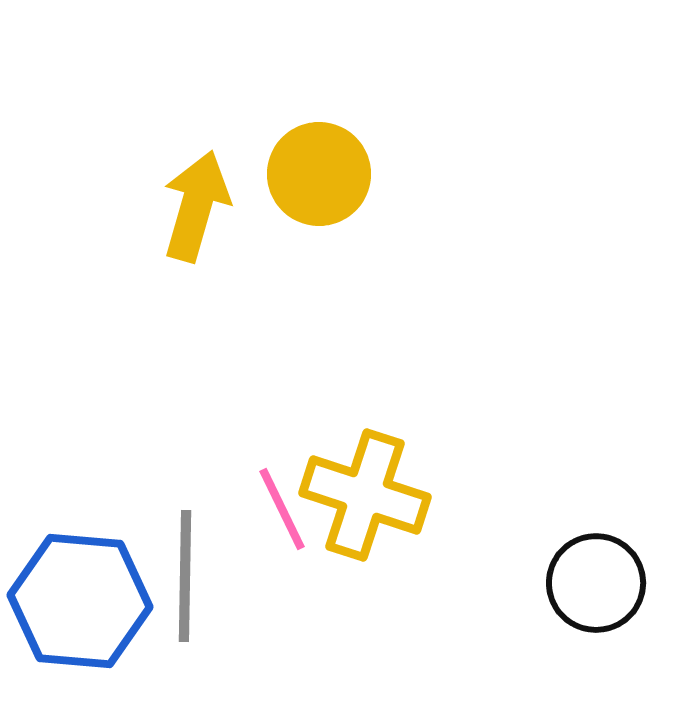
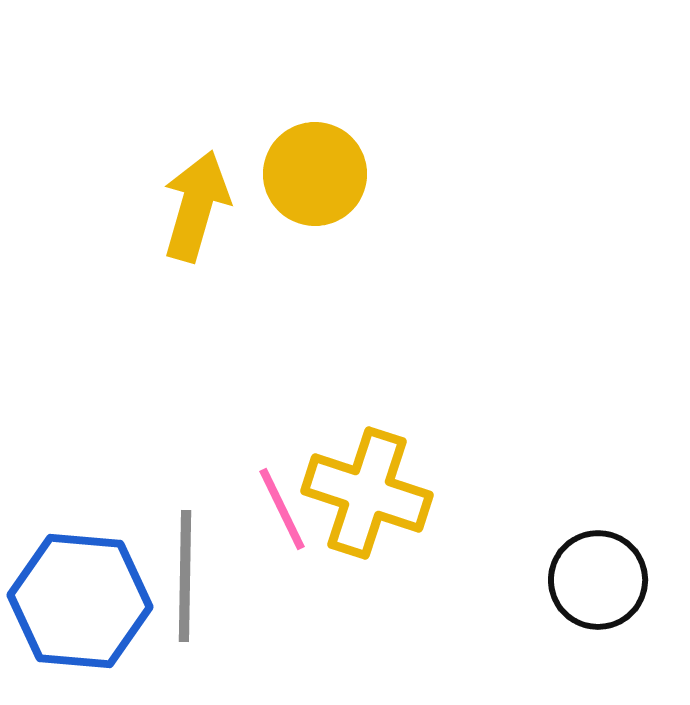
yellow circle: moved 4 px left
yellow cross: moved 2 px right, 2 px up
black circle: moved 2 px right, 3 px up
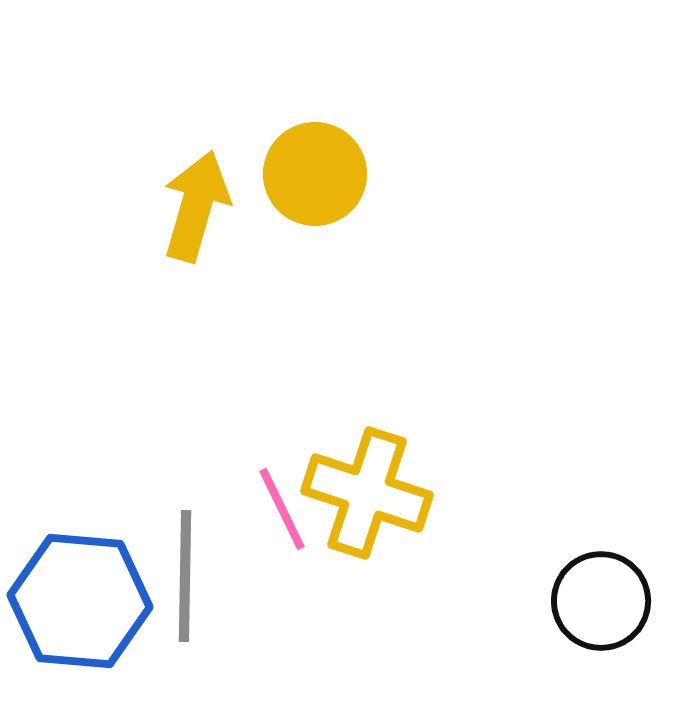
black circle: moved 3 px right, 21 px down
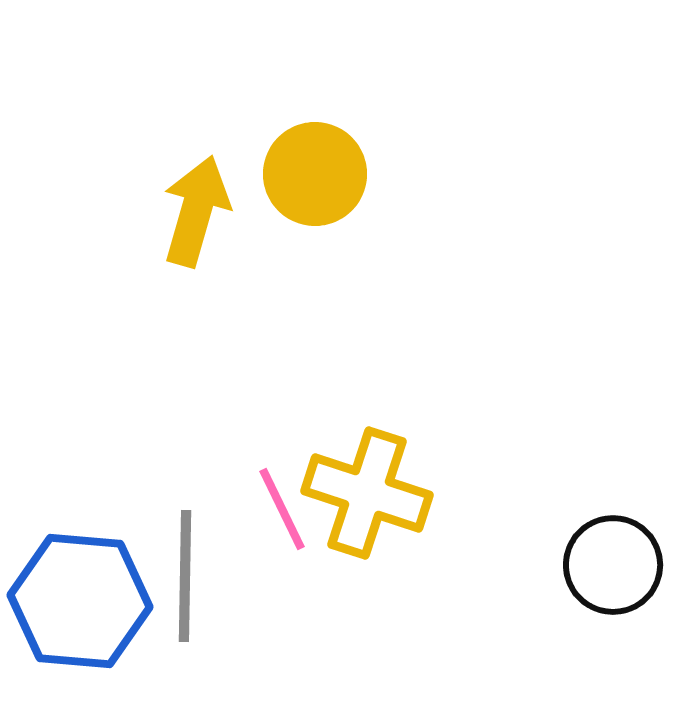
yellow arrow: moved 5 px down
black circle: moved 12 px right, 36 px up
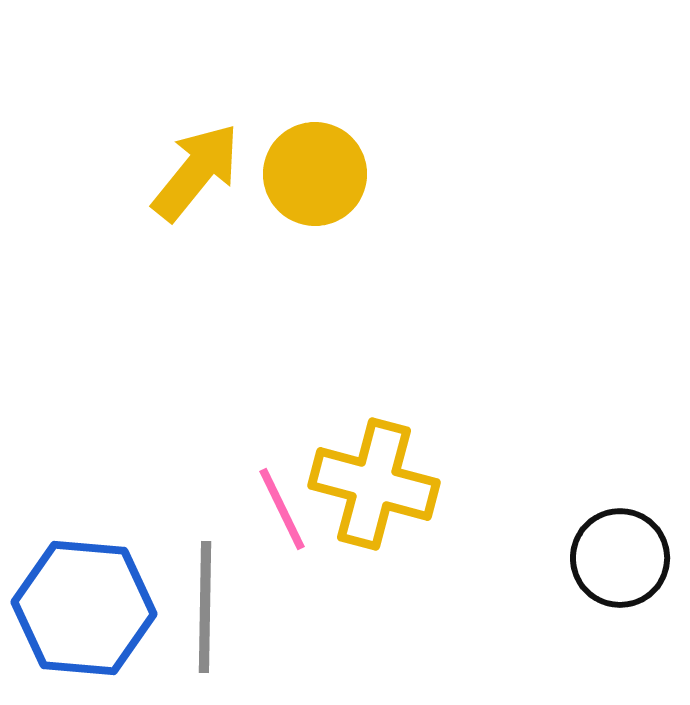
yellow arrow: moved 39 px up; rotated 23 degrees clockwise
yellow cross: moved 7 px right, 9 px up; rotated 3 degrees counterclockwise
black circle: moved 7 px right, 7 px up
gray line: moved 20 px right, 31 px down
blue hexagon: moved 4 px right, 7 px down
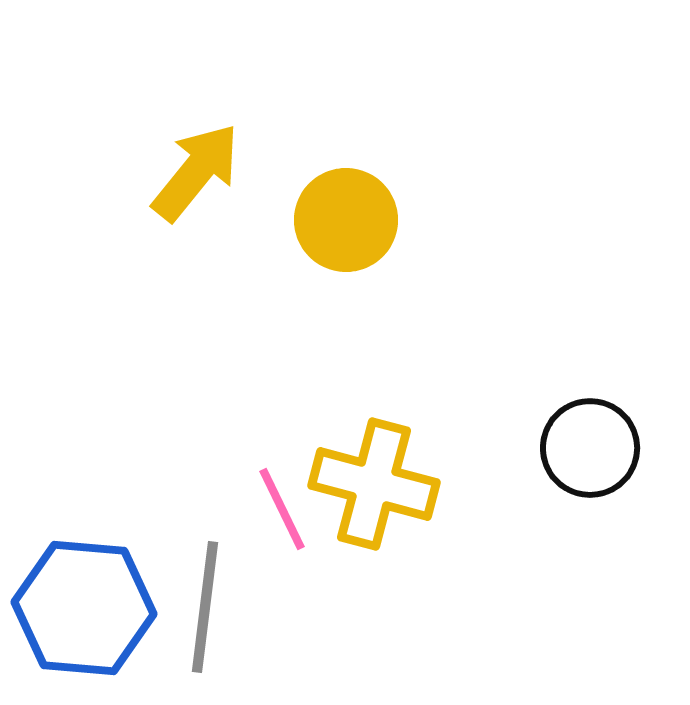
yellow circle: moved 31 px right, 46 px down
black circle: moved 30 px left, 110 px up
gray line: rotated 6 degrees clockwise
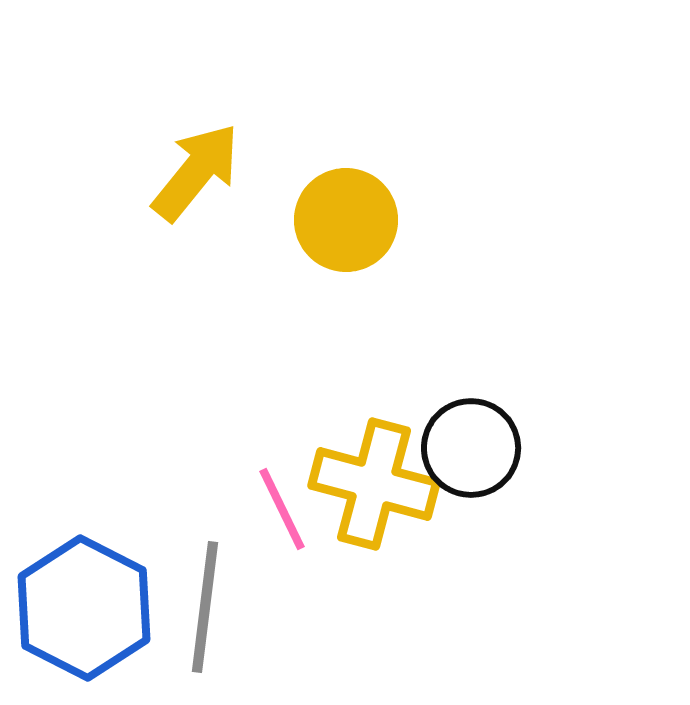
black circle: moved 119 px left
blue hexagon: rotated 22 degrees clockwise
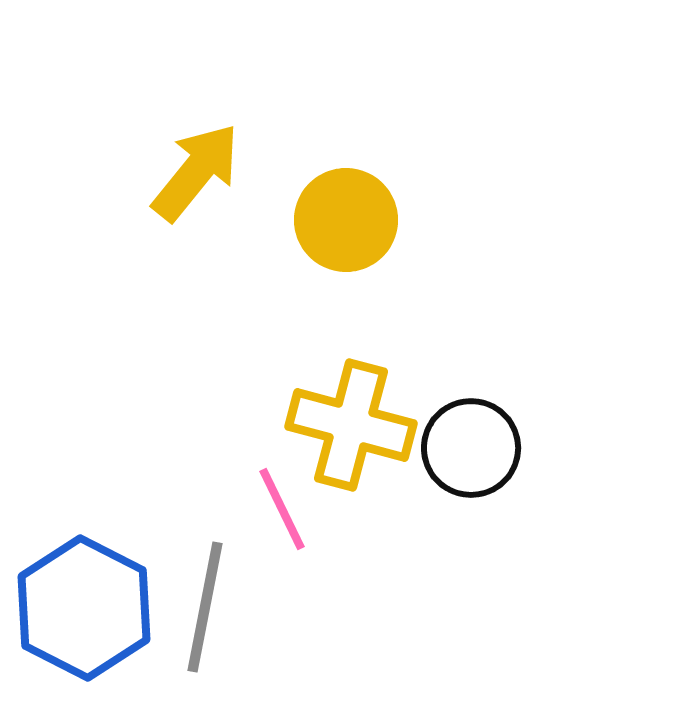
yellow cross: moved 23 px left, 59 px up
gray line: rotated 4 degrees clockwise
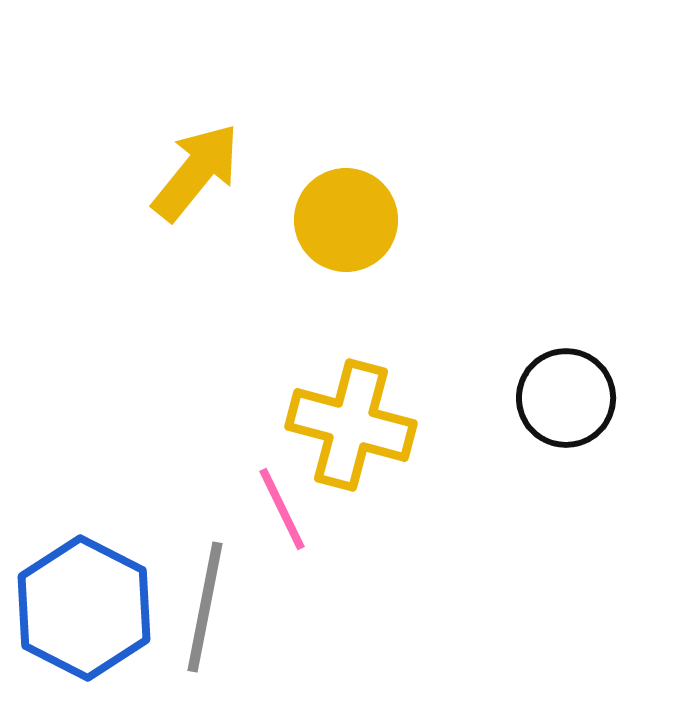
black circle: moved 95 px right, 50 px up
